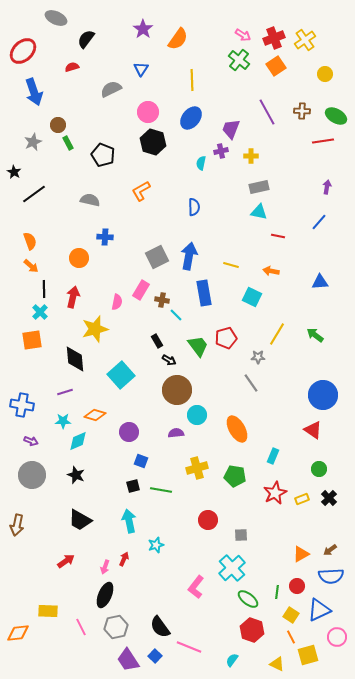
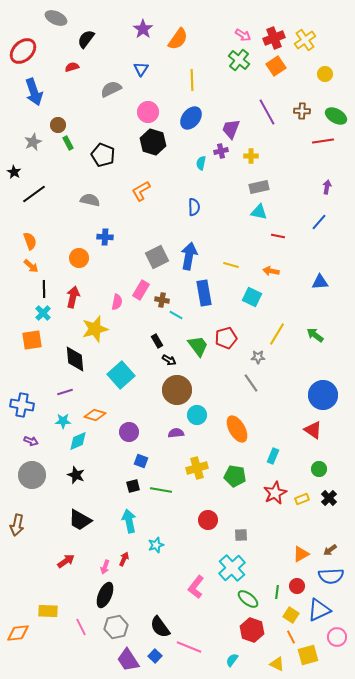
cyan cross at (40, 312): moved 3 px right, 1 px down
cyan line at (176, 315): rotated 16 degrees counterclockwise
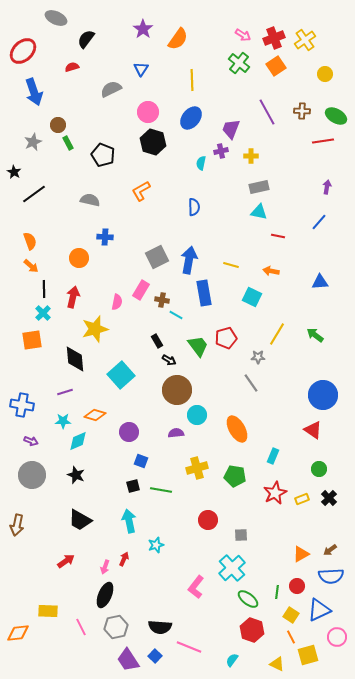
green cross at (239, 60): moved 3 px down
blue arrow at (189, 256): moved 4 px down
black semicircle at (160, 627): rotated 50 degrees counterclockwise
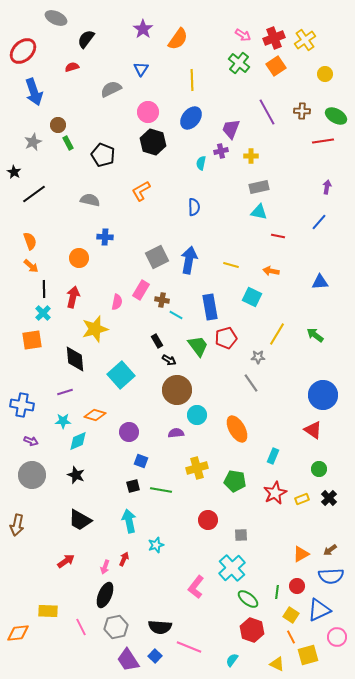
blue rectangle at (204, 293): moved 6 px right, 14 px down
green pentagon at (235, 476): moved 5 px down
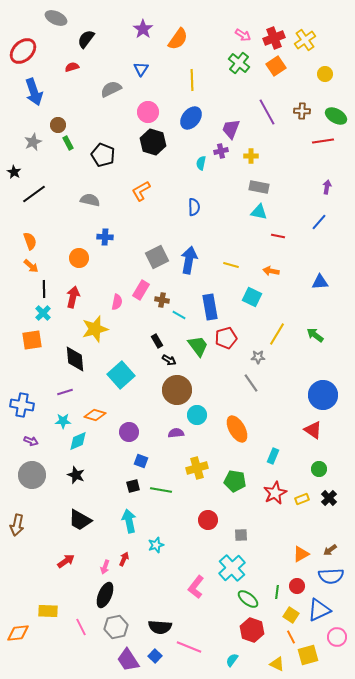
gray rectangle at (259, 187): rotated 24 degrees clockwise
cyan line at (176, 315): moved 3 px right
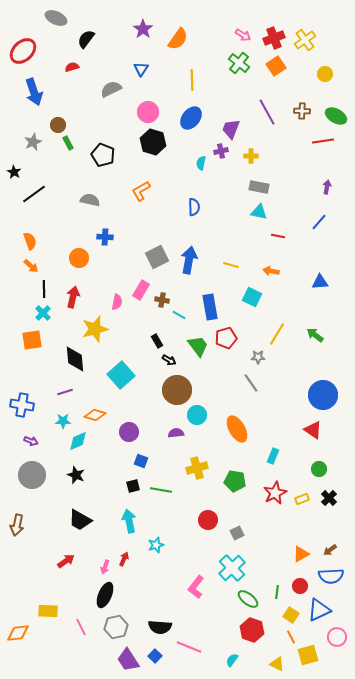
gray square at (241, 535): moved 4 px left, 2 px up; rotated 24 degrees counterclockwise
red circle at (297, 586): moved 3 px right
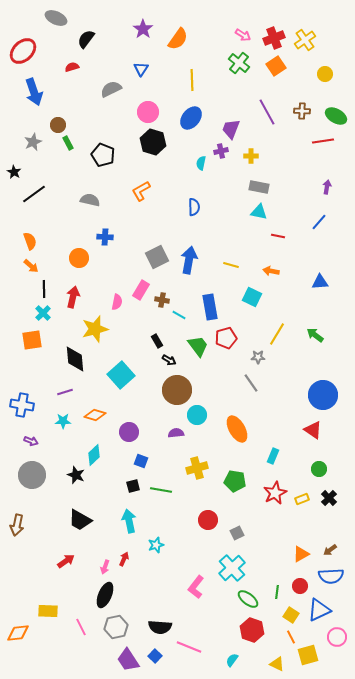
cyan diamond at (78, 441): moved 16 px right, 14 px down; rotated 20 degrees counterclockwise
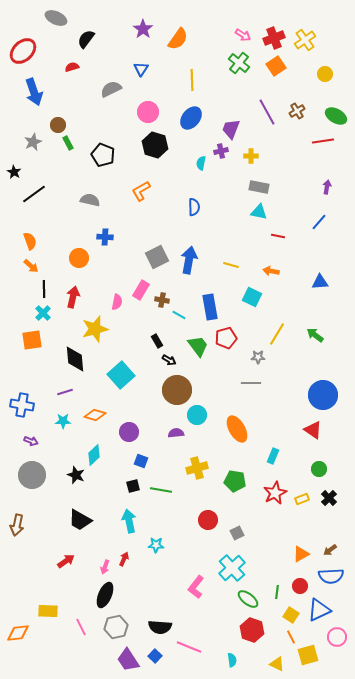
brown cross at (302, 111): moved 5 px left; rotated 35 degrees counterclockwise
black hexagon at (153, 142): moved 2 px right, 3 px down
gray line at (251, 383): rotated 54 degrees counterclockwise
cyan star at (156, 545): rotated 21 degrees clockwise
cyan semicircle at (232, 660): rotated 136 degrees clockwise
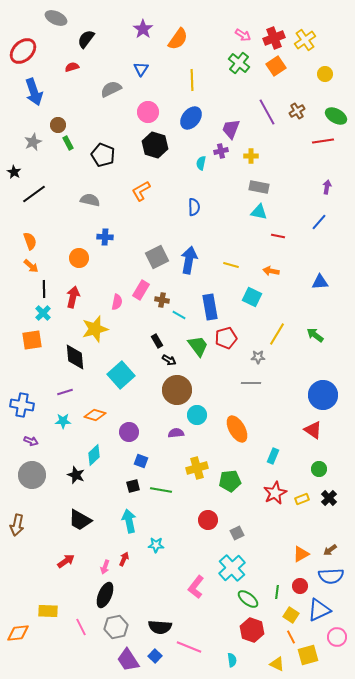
black diamond at (75, 359): moved 2 px up
green pentagon at (235, 481): moved 5 px left; rotated 15 degrees counterclockwise
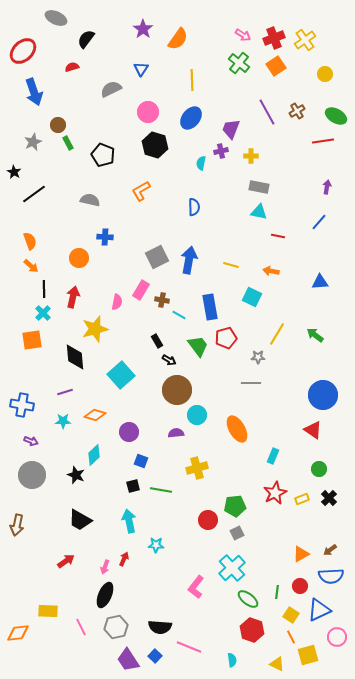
green pentagon at (230, 481): moved 5 px right, 25 px down
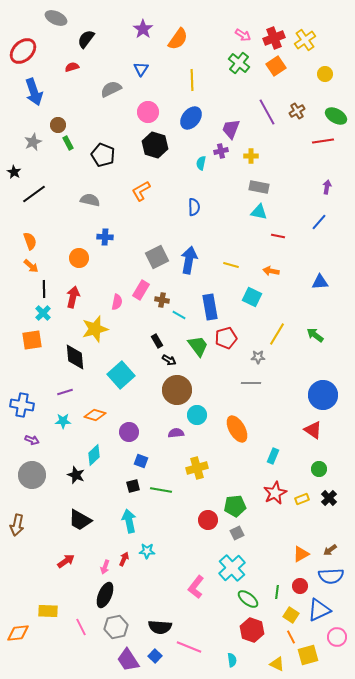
purple arrow at (31, 441): moved 1 px right, 1 px up
cyan star at (156, 545): moved 9 px left, 6 px down
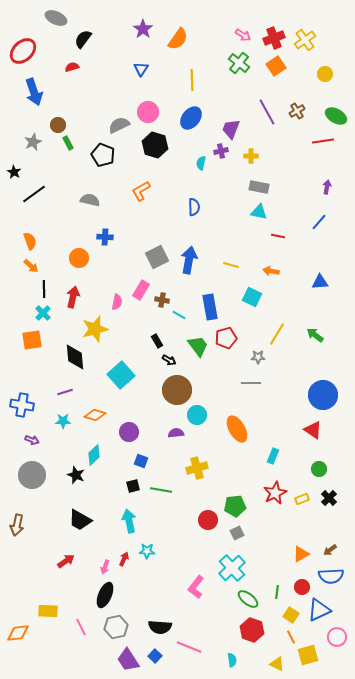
black semicircle at (86, 39): moved 3 px left
gray semicircle at (111, 89): moved 8 px right, 36 px down
red circle at (300, 586): moved 2 px right, 1 px down
